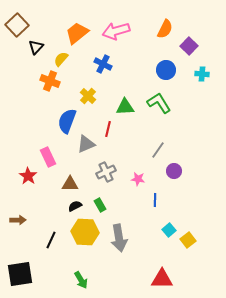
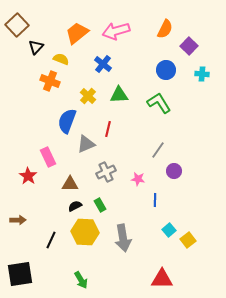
yellow semicircle: rotated 70 degrees clockwise
blue cross: rotated 12 degrees clockwise
green triangle: moved 6 px left, 12 px up
gray arrow: moved 4 px right
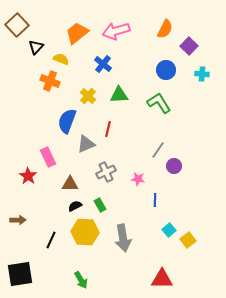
purple circle: moved 5 px up
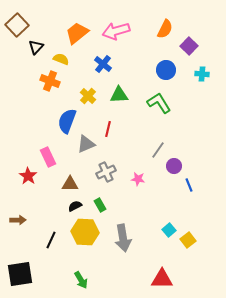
blue line: moved 34 px right, 15 px up; rotated 24 degrees counterclockwise
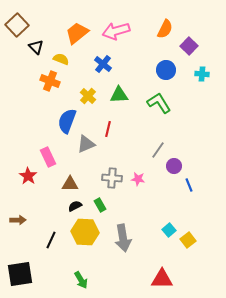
black triangle: rotated 28 degrees counterclockwise
gray cross: moved 6 px right, 6 px down; rotated 30 degrees clockwise
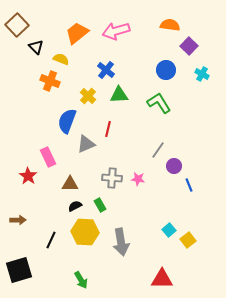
orange semicircle: moved 5 px right, 4 px up; rotated 108 degrees counterclockwise
blue cross: moved 3 px right, 6 px down
cyan cross: rotated 24 degrees clockwise
gray arrow: moved 2 px left, 4 px down
black square: moved 1 px left, 4 px up; rotated 8 degrees counterclockwise
